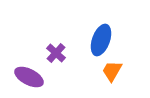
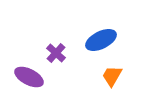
blue ellipse: rotated 44 degrees clockwise
orange trapezoid: moved 5 px down
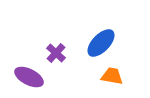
blue ellipse: moved 3 px down; rotated 20 degrees counterclockwise
orange trapezoid: rotated 70 degrees clockwise
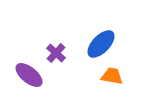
blue ellipse: moved 1 px down
purple ellipse: moved 2 px up; rotated 12 degrees clockwise
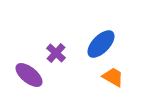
orange trapezoid: moved 1 px right, 1 px down; rotated 20 degrees clockwise
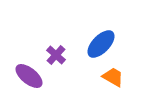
purple cross: moved 2 px down
purple ellipse: moved 1 px down
